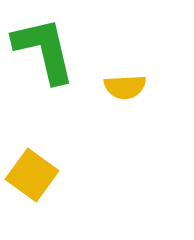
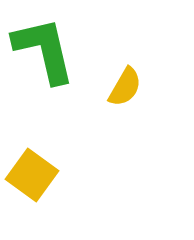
yellow semicircle: rotated 57 degrees counterclockwise
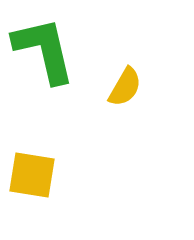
yellow square: rotated 27 degrees counterclockwise
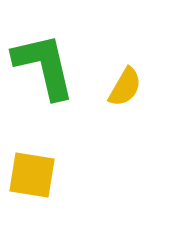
green L-shape: moved 16 px down
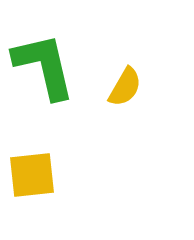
yellow square: rotated 15 degrees counterclockwise
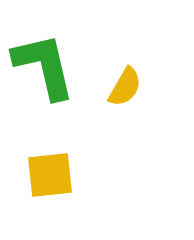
yellow square: moved 18 px right
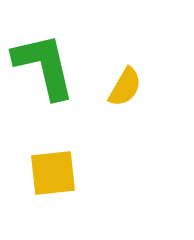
yellow square: moved 3 px right, 2 px up
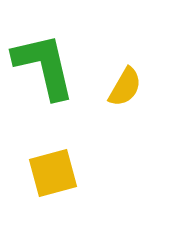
yellow square: rotated 9 degrees counterclockwise
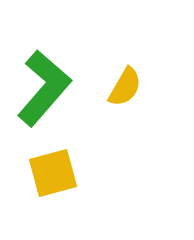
green L-shape: moved 22 px down; rotated 54 degrees clockwise
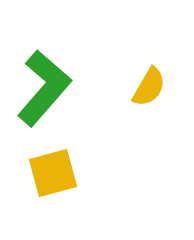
yellow semicircle: moved 24 px right
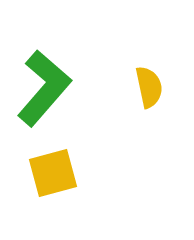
yellow semicircle: rotated 42 degrees counterclockwise
